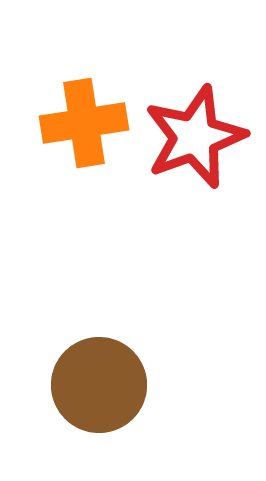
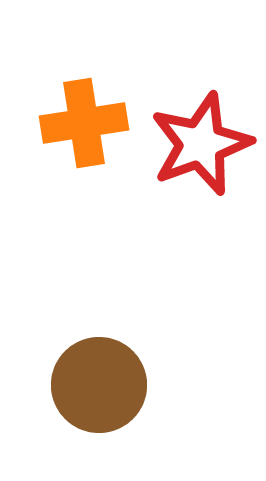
red star: moved 6 px right, 7 px down
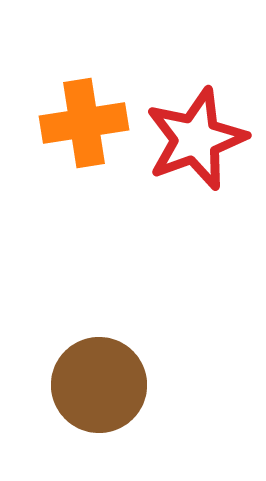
red star: moved 5 px left, 5 px up
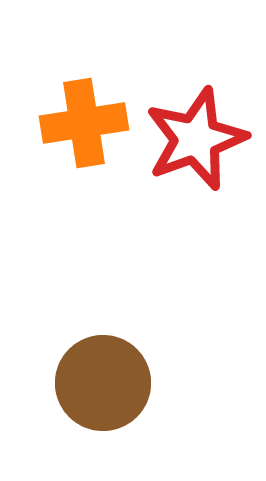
brown circle: moved 4 px right, 2 px up
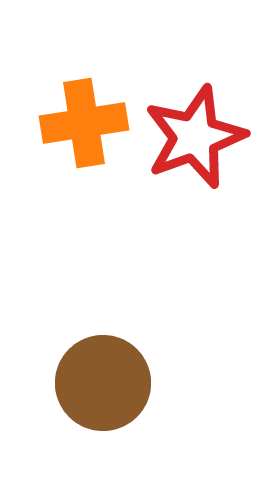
red star: moved 1 px left, 2 px up
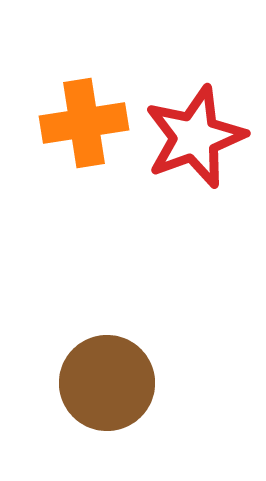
brown circle: moved 4 px right
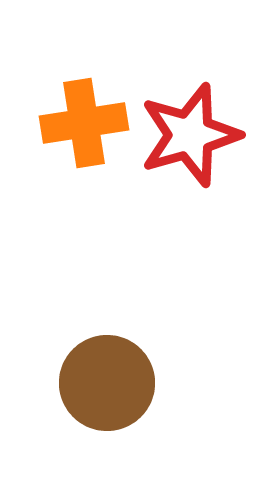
red star: moved 5 px left, 2 px up; rotated 4 degrees clockwise
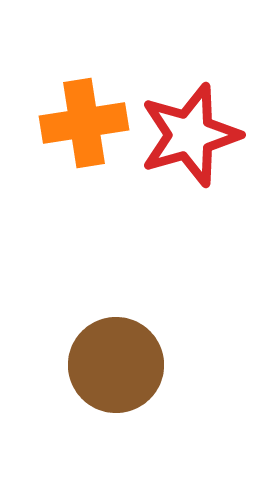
brown circle: moved 9 px right, 18 px up
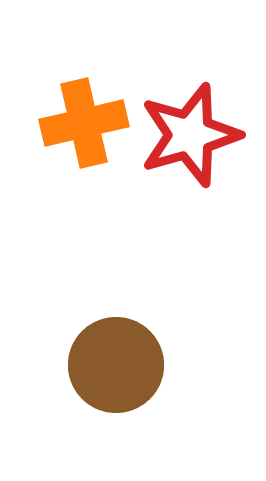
orange cross: rotated 4 degrees counterclockwise
